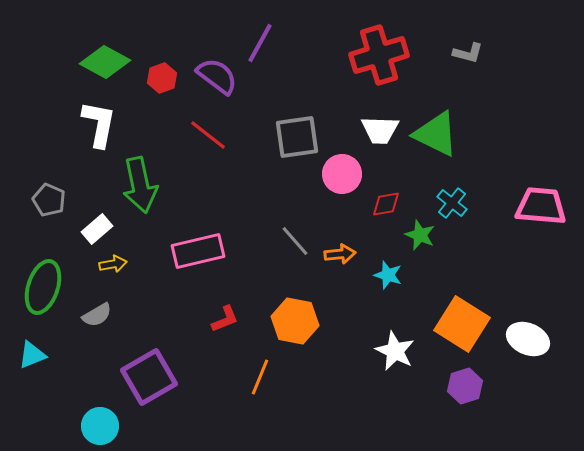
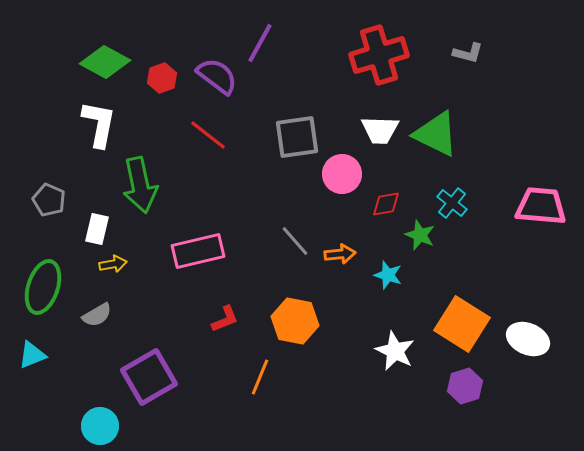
white rectangle: rotated 36 degrees counterclockwise
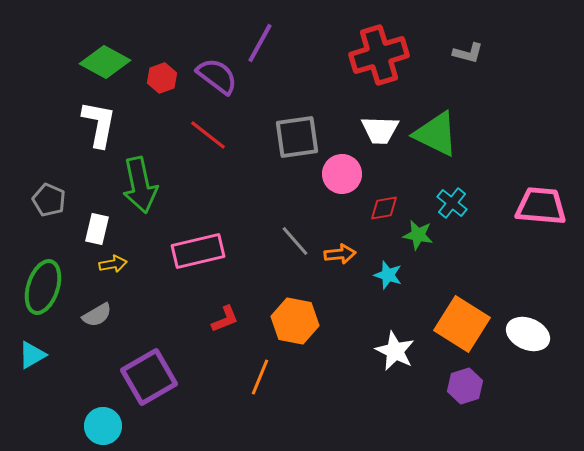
red diamond: moved 2 px left, 4 px down
green star: moved 2 px left; rotated 12 degrees counterclockwise
white ellipse: moved 5 px up
cyan triangle: rotated 8 degrees counterclockwise
cyan circle: moved 3 px right
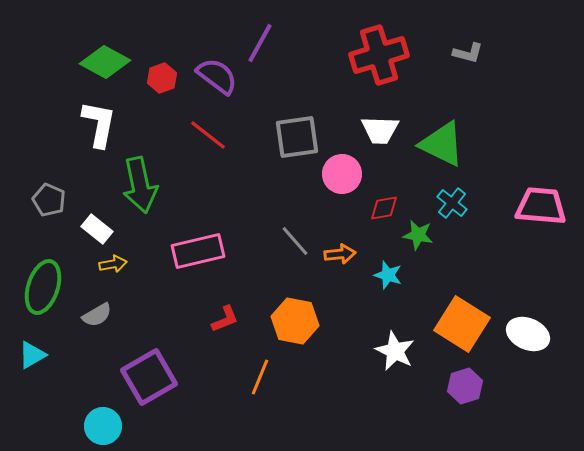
green triangle: moved 6 px right, 10 px down
white rectangle: rotated 64 degrees counterclockwise
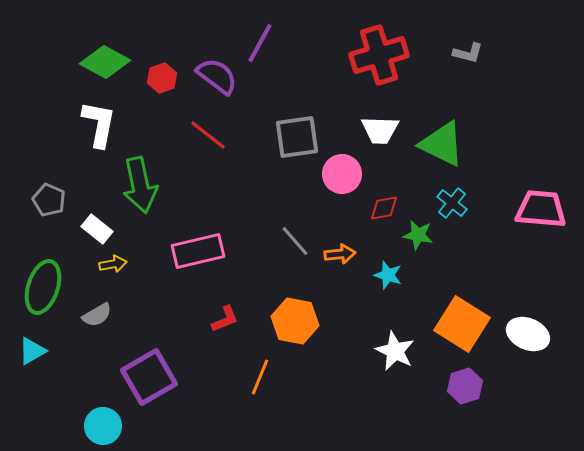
pink trapezoid: moved 3 px down
cyan triangle: moved 4 px up
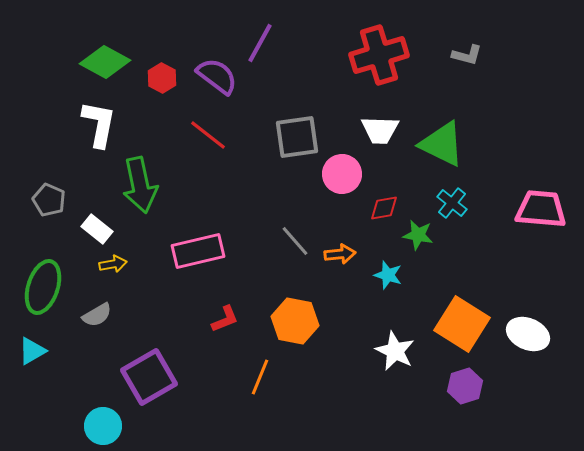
gray L-shape: moved 1 px left, 2 px down
red hexagon: rotated 12 degrees counterclockwise
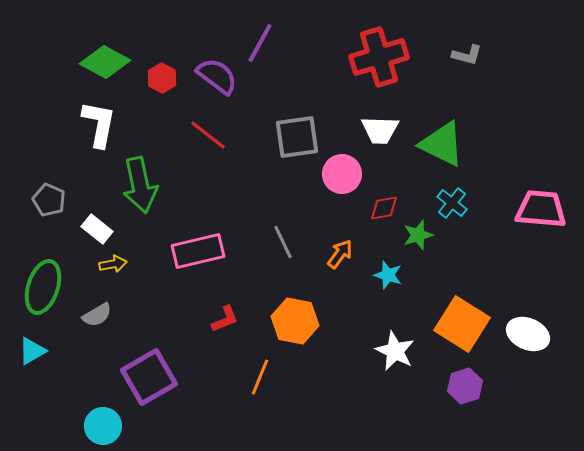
red cross: moved 2 px down
green star: rotated 28 degrees counterclockwise
gray line: moved 12 px left, 1 px down; rotated 16 degrees clockwise
orange arrow: rotated 48 degrees counterclockwise
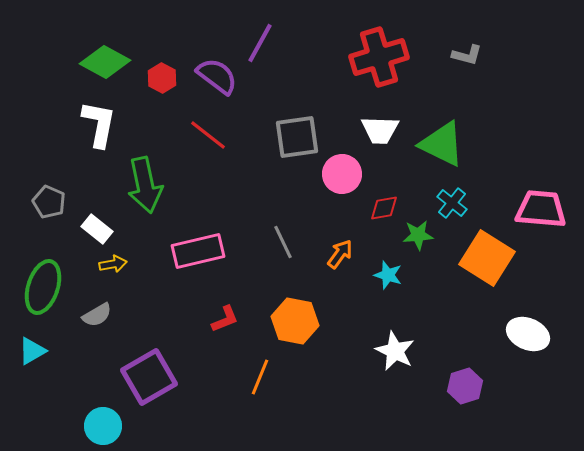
green arrow: moved 5 px right
gray pentagon: moved 2 px down
green star: rotated 12 degrees clockwise
orange square: moved 25 px right, 66 px up
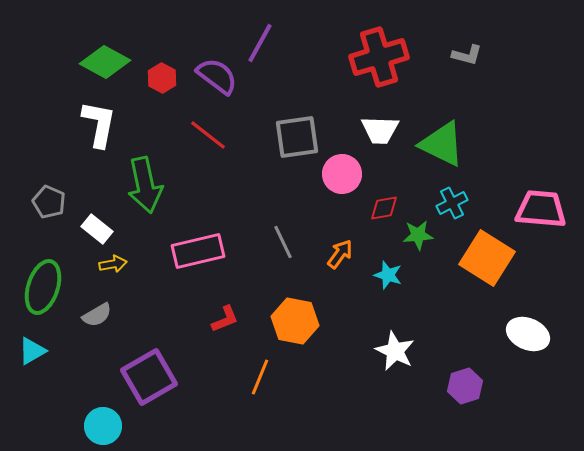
cyan cross: rotated 24 degrees clockwise
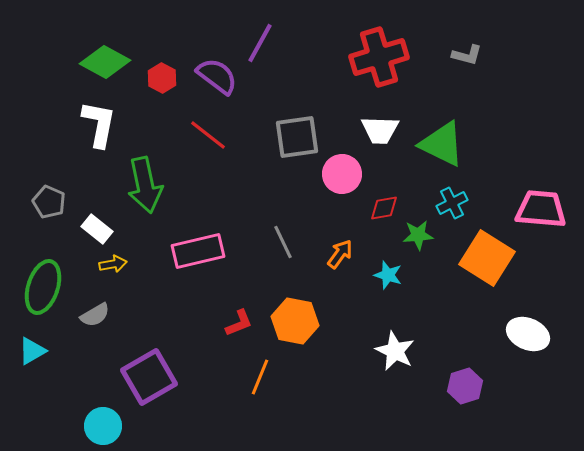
gray semicircle: moved 2 px left
red L-shape: moved 14 px right, 4 px down
